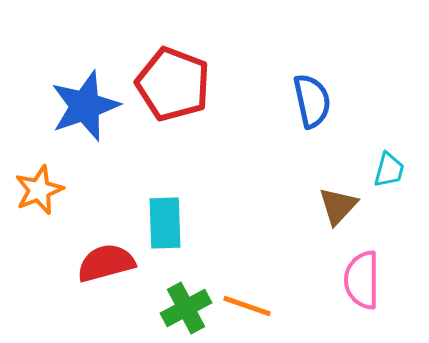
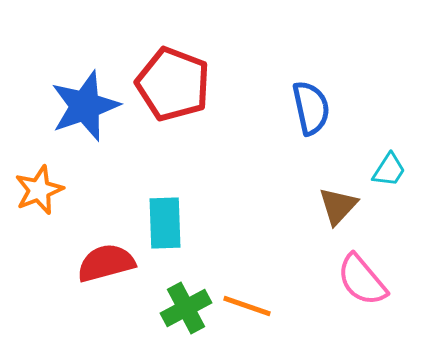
blue semicircle: moved 1 px left, 7 px down
cyan trapezoid: rotated 18 degrees clockwise
pink semicircle: rotated 40 degrees counterclockwise
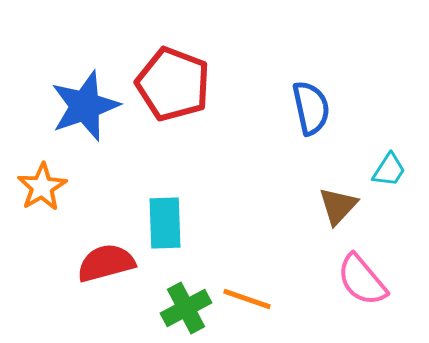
orange star: moved 3 px right, 3 px up; rotated 9 degrees counterclockwise
orange line: moved 7 px up
